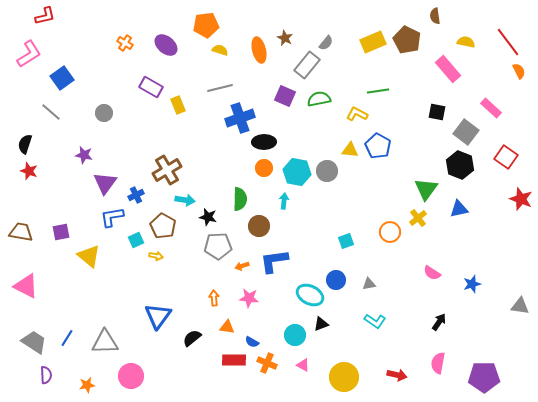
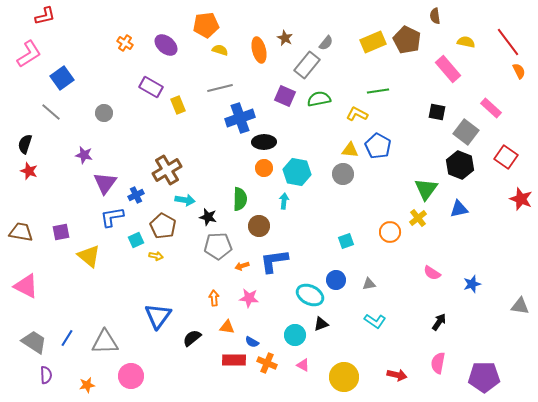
gray circle at (327, 171): moved 16 px right, 3 px down
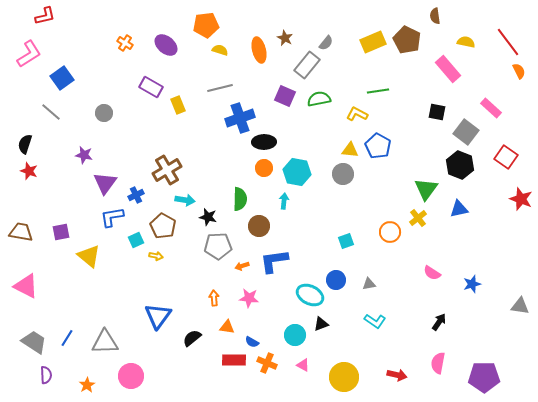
orange star at (87, 385): rotated 21 degrees counterclockwise
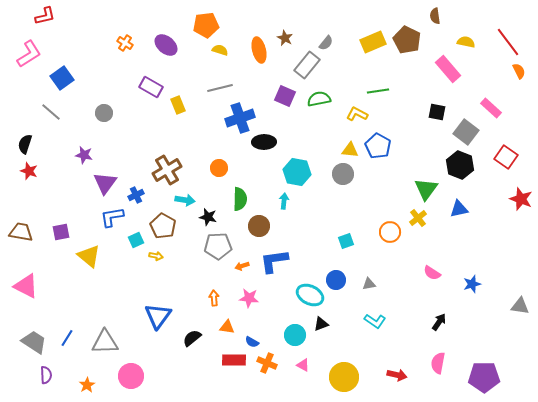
orange circle at (264, 168): moved 45 px left
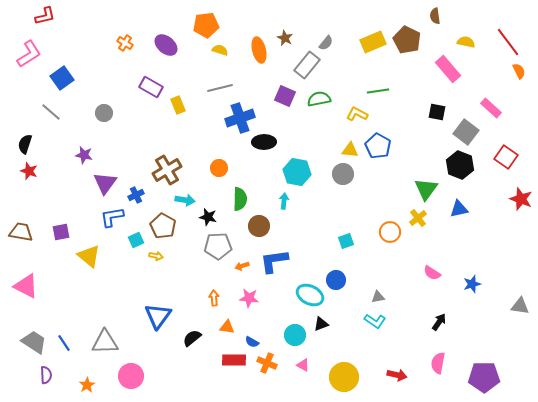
gray triangle at (369, 284): moved 9 px right, 13 px down
blue line at (67, 338): moved 3 px left, 5 px down; rotated 66 degrees counterclockwise
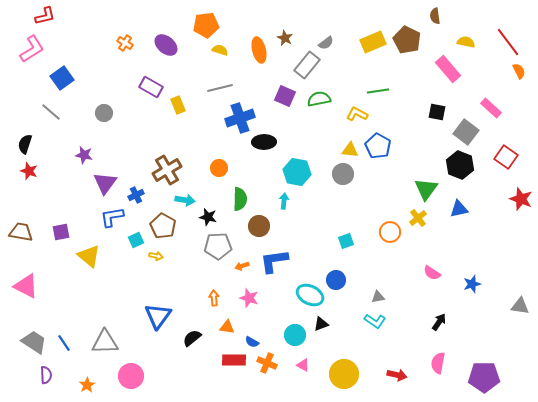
gray semicircle at (326, 43): rotated 14 degrees clockwise
pink L-shape at (29, 54): moved 3 px right, 5 px up
pink star at (249, 298): rotated 12 degrees clockwise
yellow circle at (344, 377): moved 3 px up
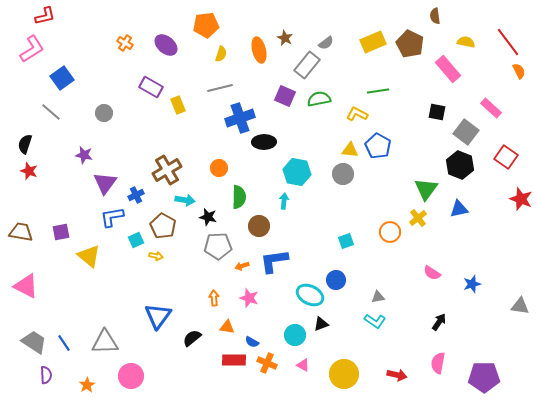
brown pentagon at (407, 40): moved 3 px right, 4 px down
yellow semicircle at (220, 50): moved 1 px right, 4 px down; rotated 91 degrees clockwise
green semicircle at (240, 199): moved 1 px left, 2 px up
